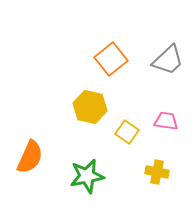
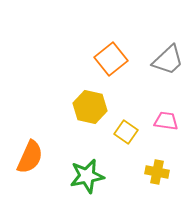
yellow square: moved 1 px left
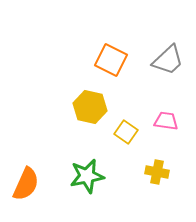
orange square: moved 1 px down; rotated 24 degrees counterclockwise
orange semicircle: moved 4 px left, 27 px down
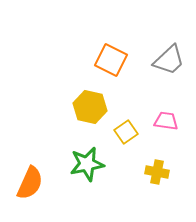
gray trapezoid: moved 1 px right
yellow square: rotated 20 degrees clockwise
green star: moved 12 px up
orange semicircle: moved 4 px right, 1 px up
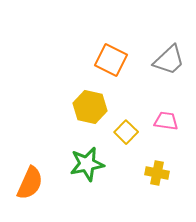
yellow square: rotated 10 degrees counterclockwise
yellow cross: moved 1 px down
